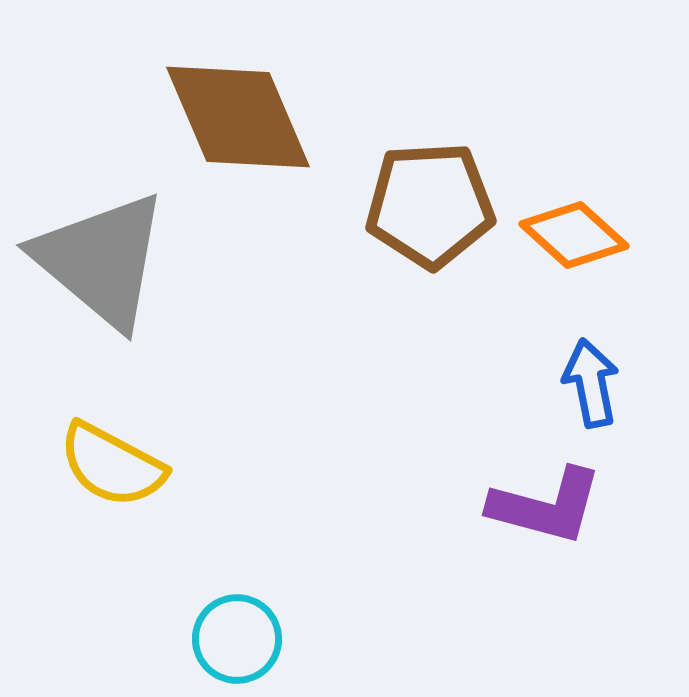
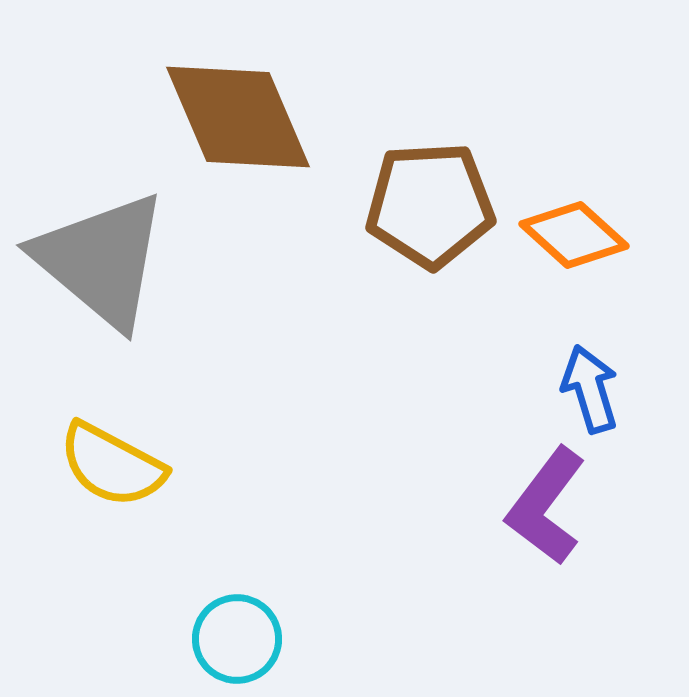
blue arrow: moved 1 px left, 6 px down; rotated 6 degrees counterclockwise
purple L-shape: rotated 112 degrees clockwise
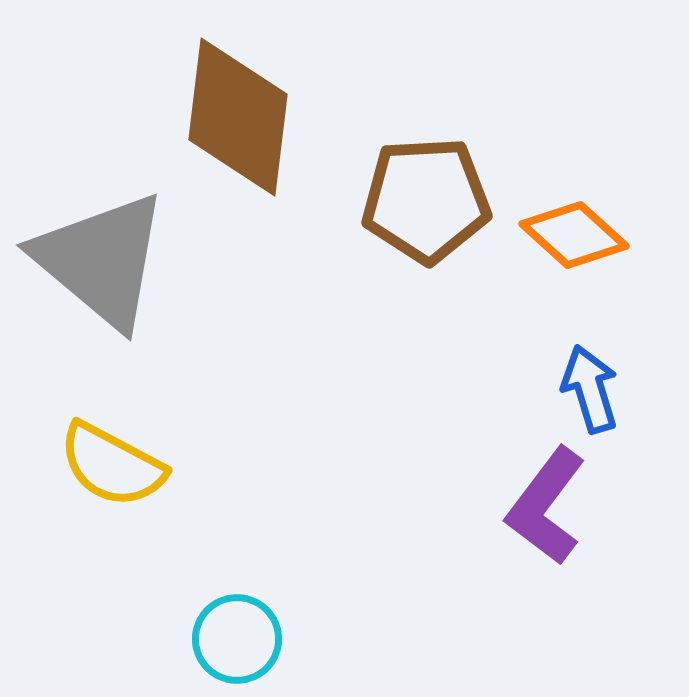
brown diamond: rotated 30 degrees clockwise
brown pentagon: moved 4 px left, 5 px up
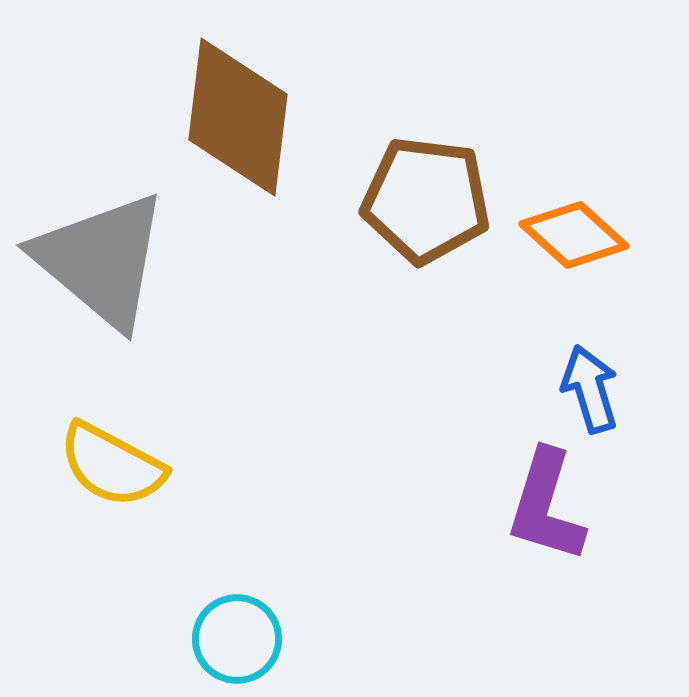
brown pentagon: rotated 10 degrees clockwise
purple L-shape: rotated 20 degrees counterclockwise
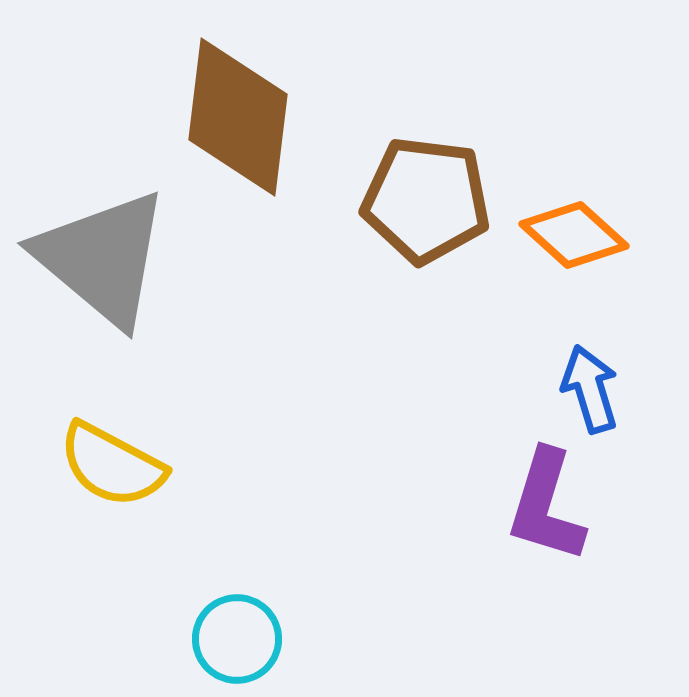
gray triangle: moved 1 px right, 2 px up
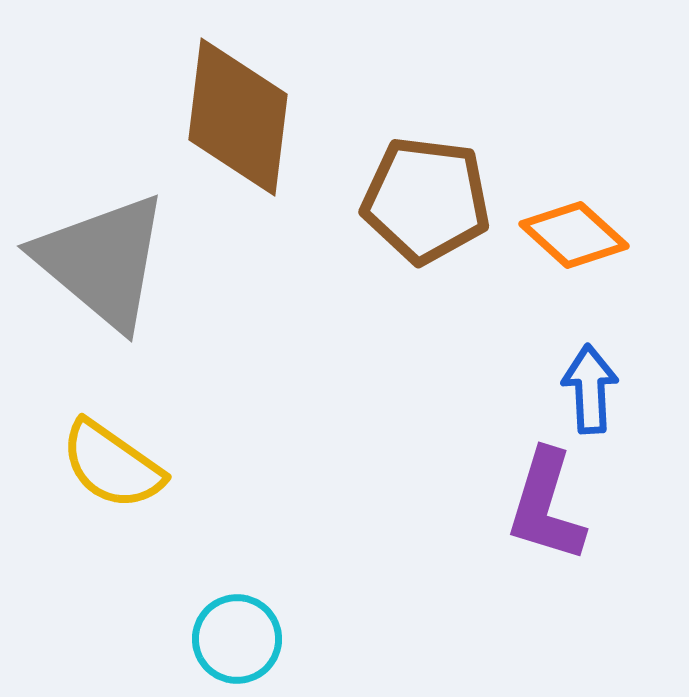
gray triangle: moved 3 px down
blue arrow: rotated 14 degrees clockwise
yellow semicircle: rotated 7 degrees clockwise
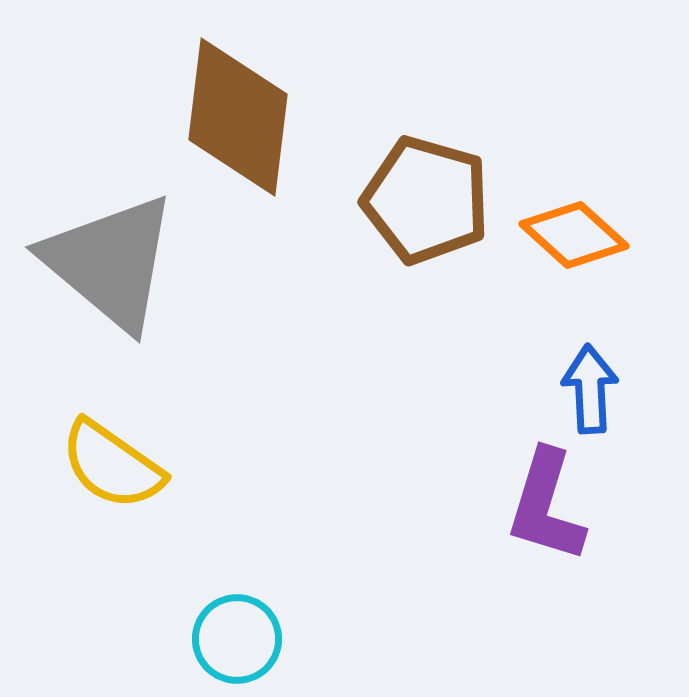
brown pentagon: rotated 9 degrees clockwise
gray triangle: moved 8 px right, 1 px down
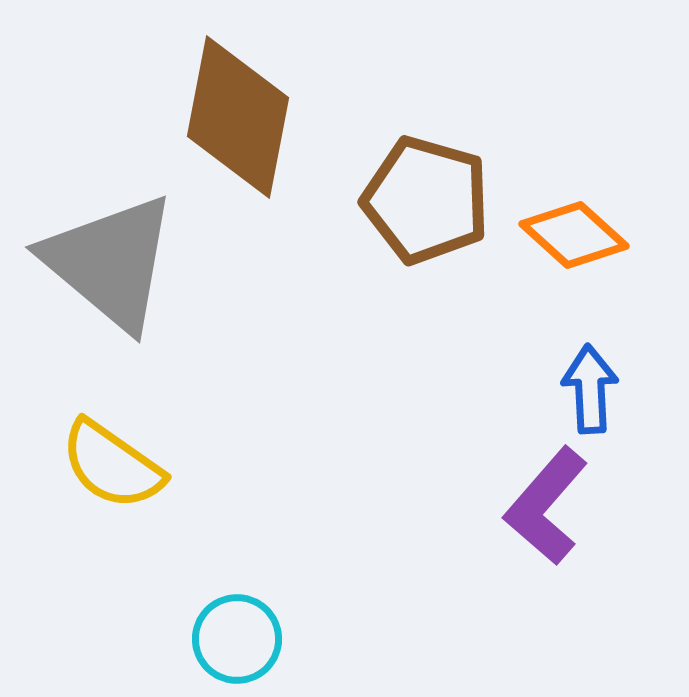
brown diamond: rotated 4 degrees clockwise
purple L-shape: rotated 24 degrees clockwise
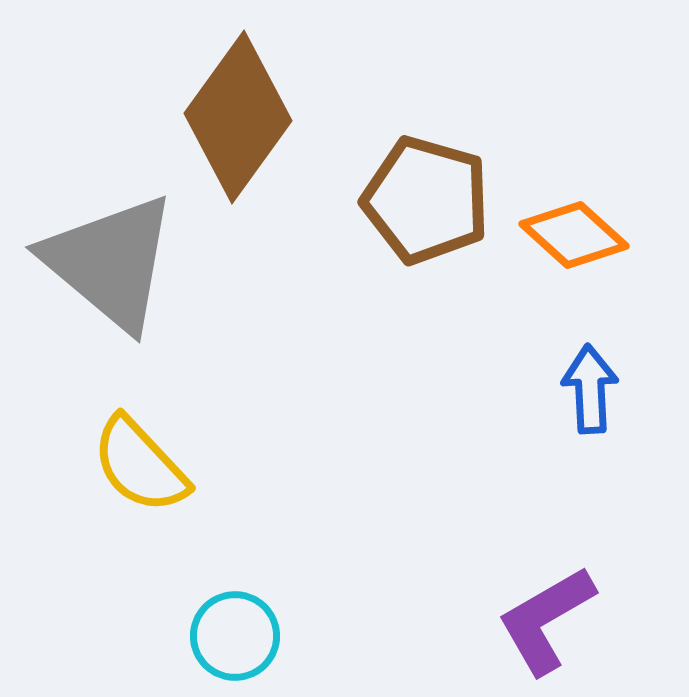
brown diamond: rotated 25 degrees clockwise
yellow semicircle: moved 28 px right; rotated 12 degrees clockwise
purple L-shape: moved 114 px down; rotated 19 degrees clockwise
cyan circle: moved 2 px left, 3 px up
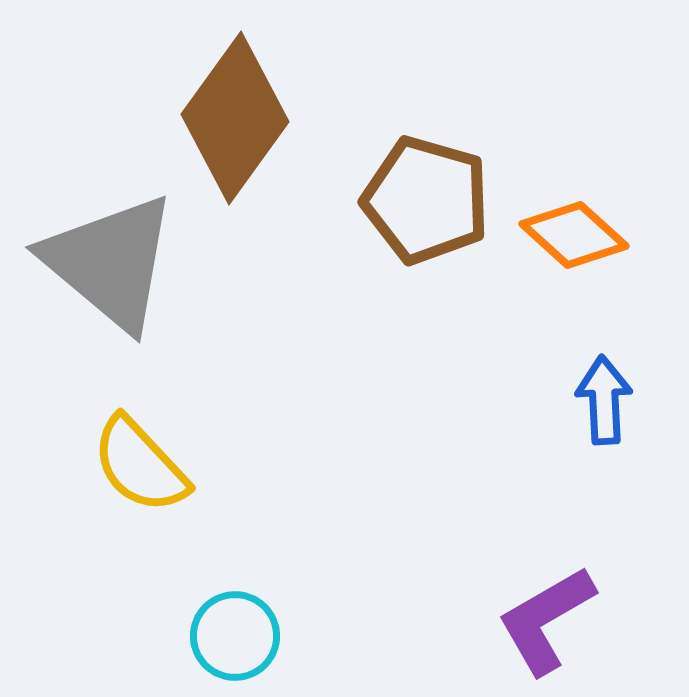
brown diamond: moved 3 px left, 1 px down
blue arrow: moved 14 px right, 11 px down
